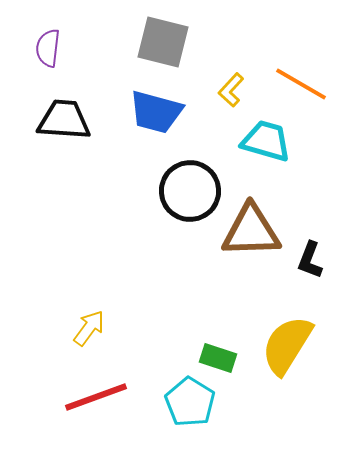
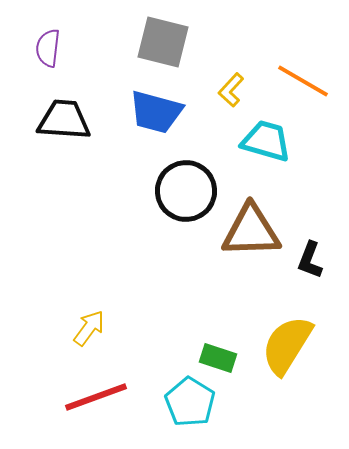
orange line: moved 2 px right, 3 px up
black circle: moved 4 px left
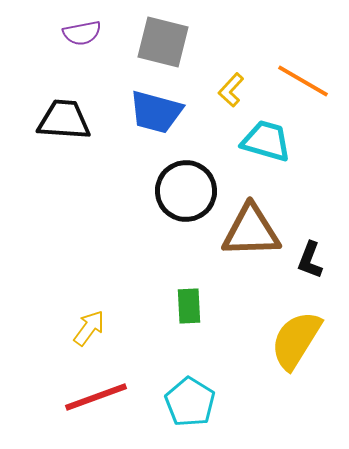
purple semicircle: moved 34 px right, 15 px up; rotated 108 degrees counterclockwise
yellow semicircle: moved 9 px right, 5 px up
green rectangle: moved 29 px left, 52 px up; rotated 69 degrees clockwise
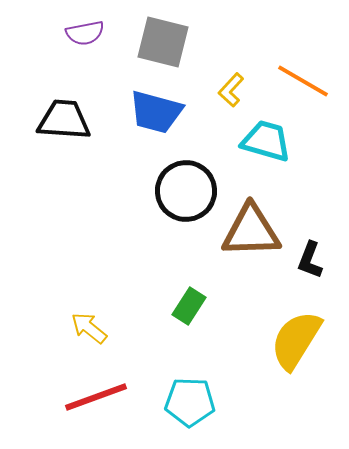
purple semicircle: moved 3 px right
green rectangle: rotated 36 degrees clockwise
yellow arrow: rotated 87 degrees counterclockwise
cyan pentagon: rotated 30 degrees counterclockwise
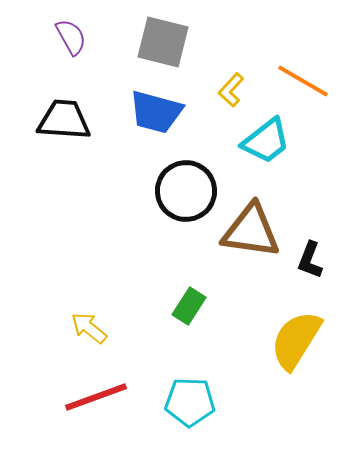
purple semicircle: moved 14 px left, 4 px down; rotated 108 degrees counterclockwise
cyan trapezoid: rotated 126 degrees clockwise
brown triangle: rotated 10 degrees clockwise
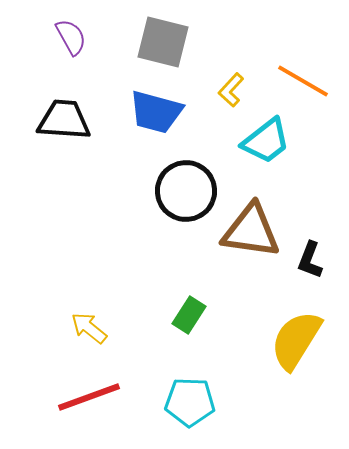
green rectangle: moved 9 px down
red line: moved 7 px left
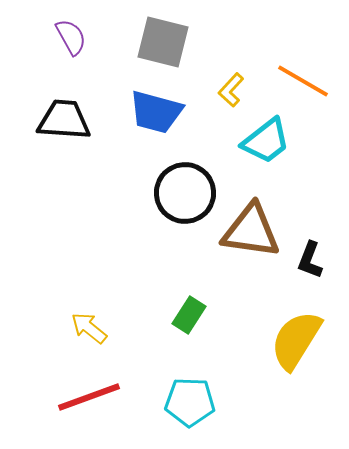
black circle: moved 1 px left, 2 px down
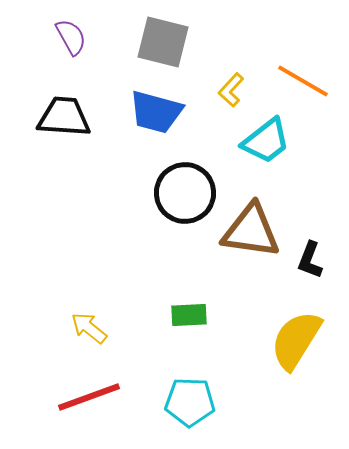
black trapezoid: moved 3 px up
green rectangle: rotated 54 degrees clockwise
